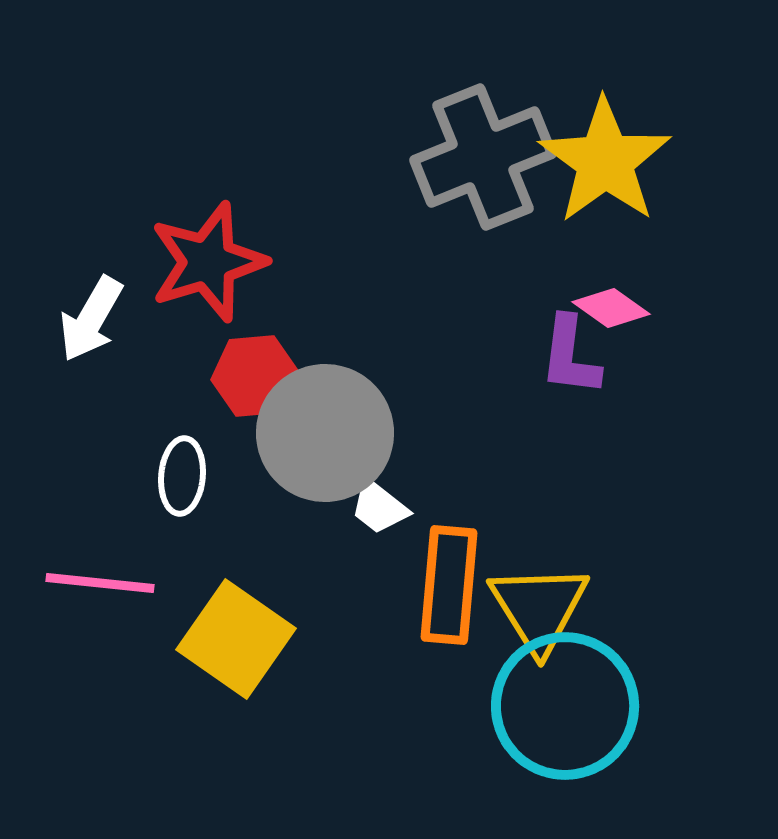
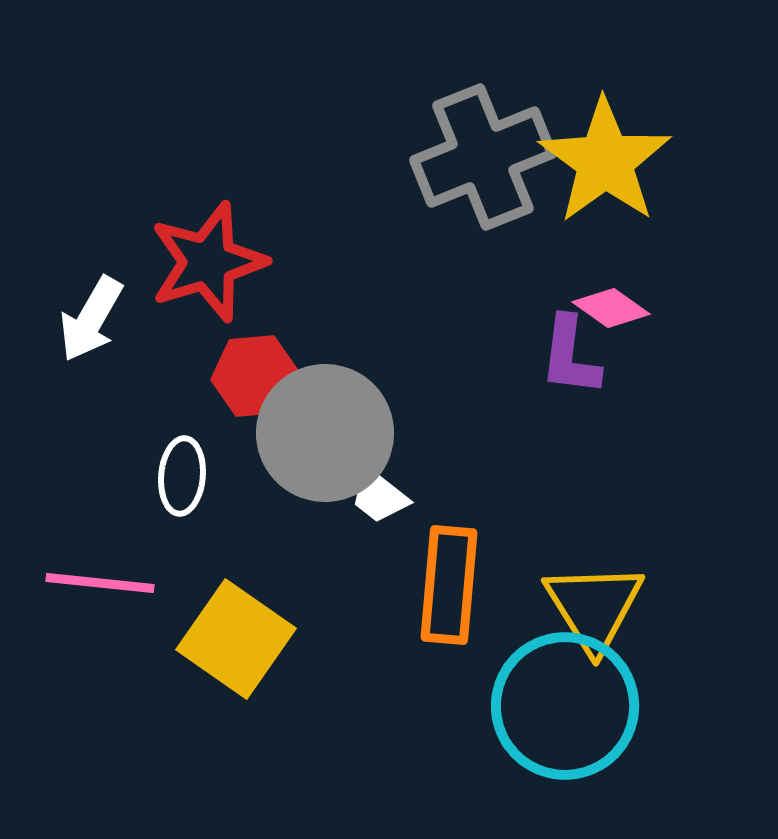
white trapezoid: moved 11 px up
yellow triangle: moved 55 px right, 1 px up
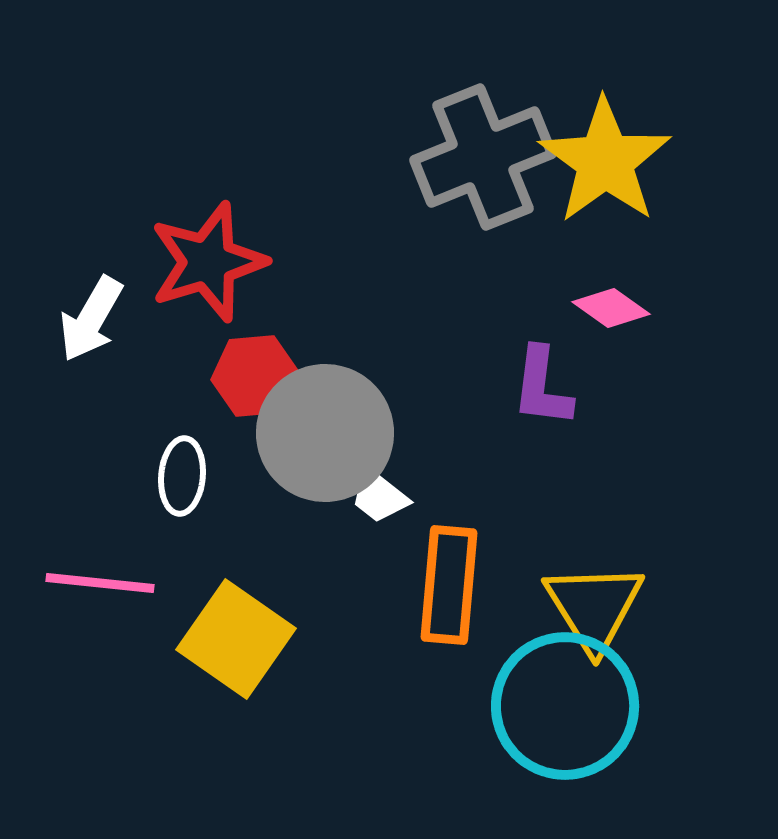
purple L-shape: moved 28 px left, 31 px down
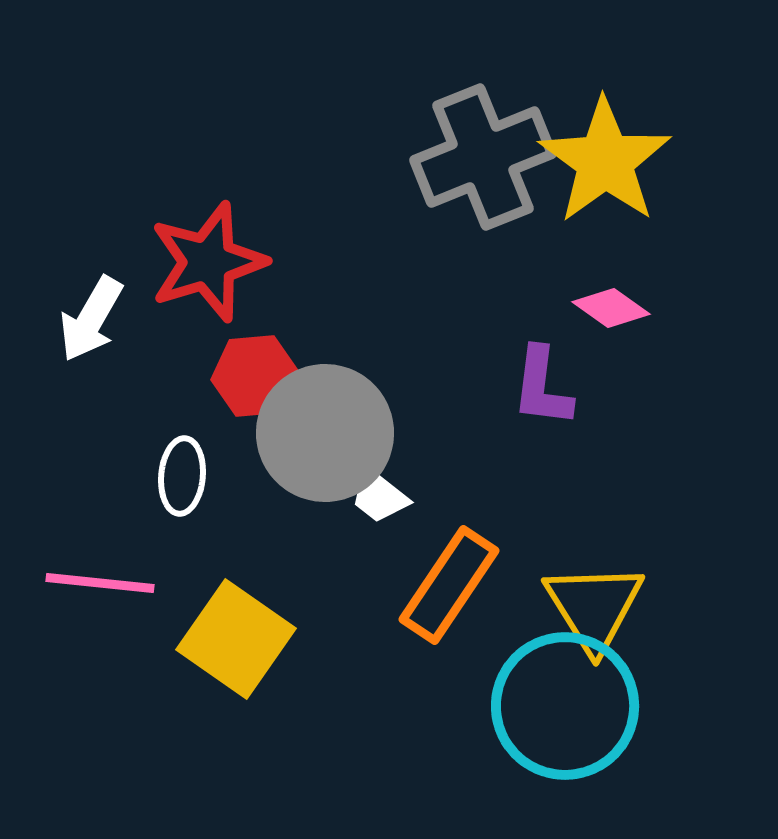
orange rectangle: rotated 29 degrees clockwise
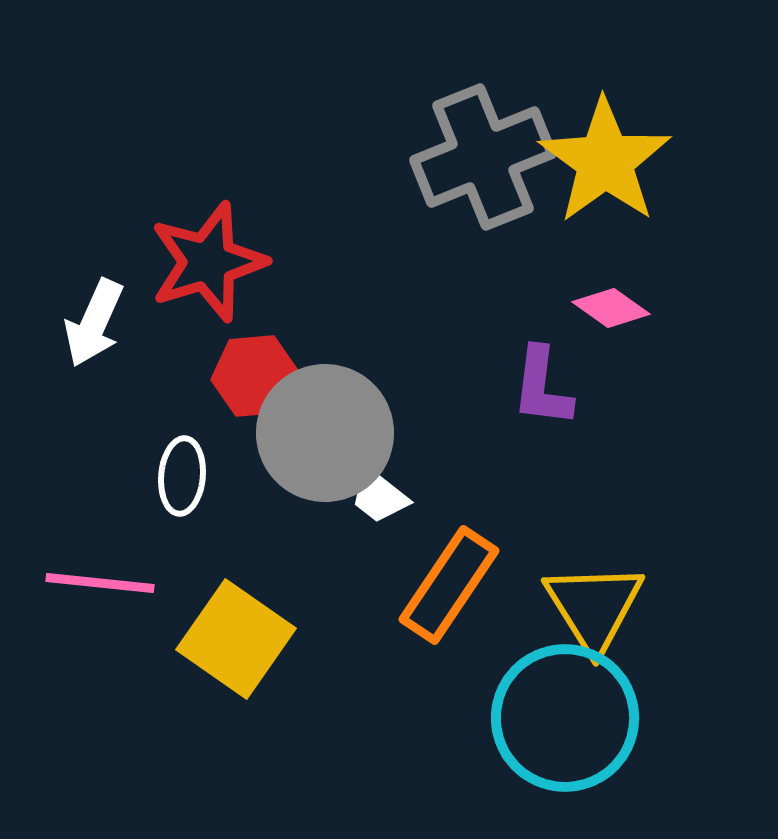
white arrow: moved 3 px right, 4 px down; rotated 6 degrees counterclockwise
cyan circle: moved 12 px down
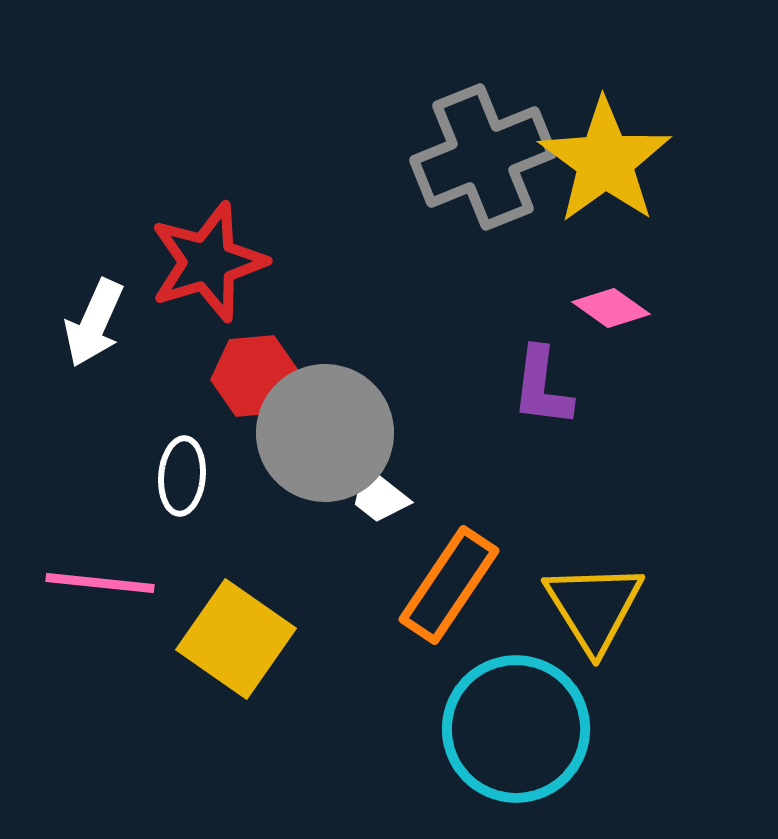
cyan circle: moved 49 px left, 11 px down
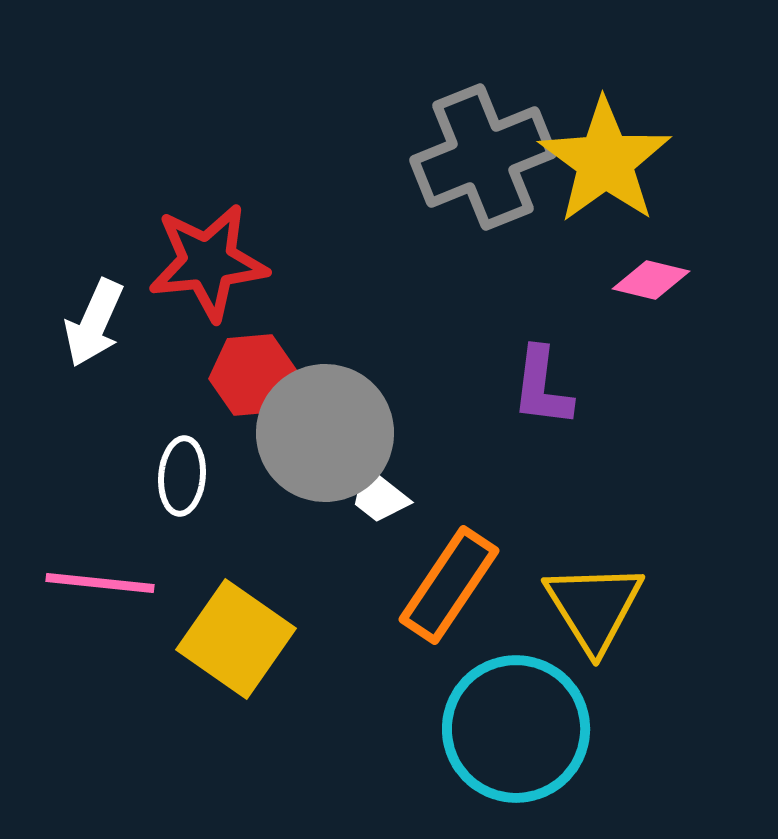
red star: rotated 11 degrees clockwise
pink diamond: moved 40 px right, 28 px up; rotated 22 degrees counterclockwise
red hexagon: moved 2 px left, 1 px up
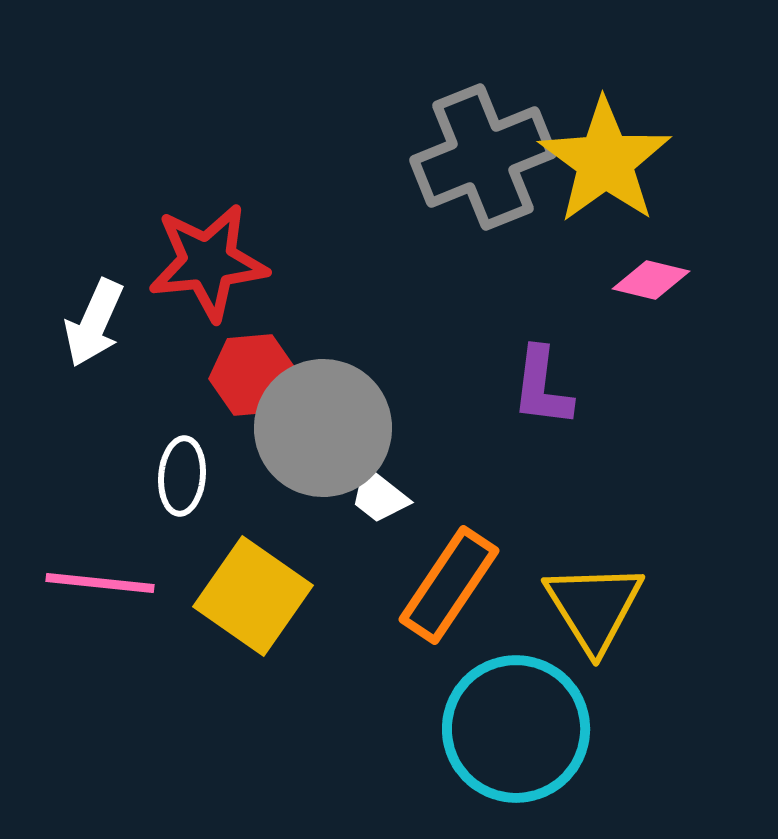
gray circle: moved 2 px left, 5 px up
yellow square: moved 17 px right, 43 px up
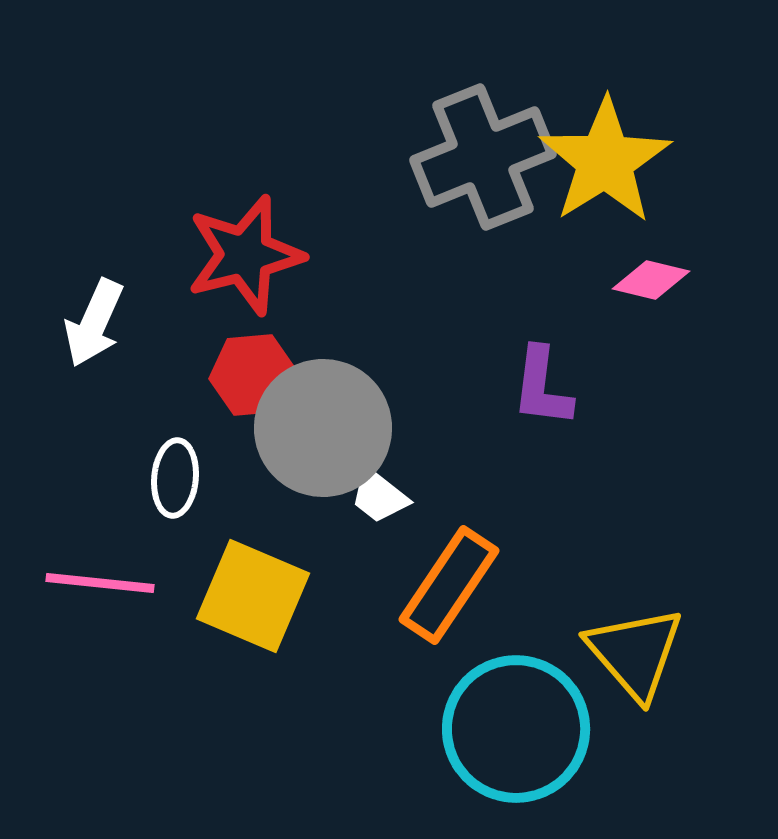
yellow star: rotated 4 degrees clockwise
red star: moved 37 px right, 7 px up; rotated 8 degrees counterclockwise
white ellipse: moved 7 px left, 2 px down
yellow square: rotated 12 degrees counterclockwise
yellow triangle: moved 41 px right, 46 px down; rotated 9 degrees counterclockwise
